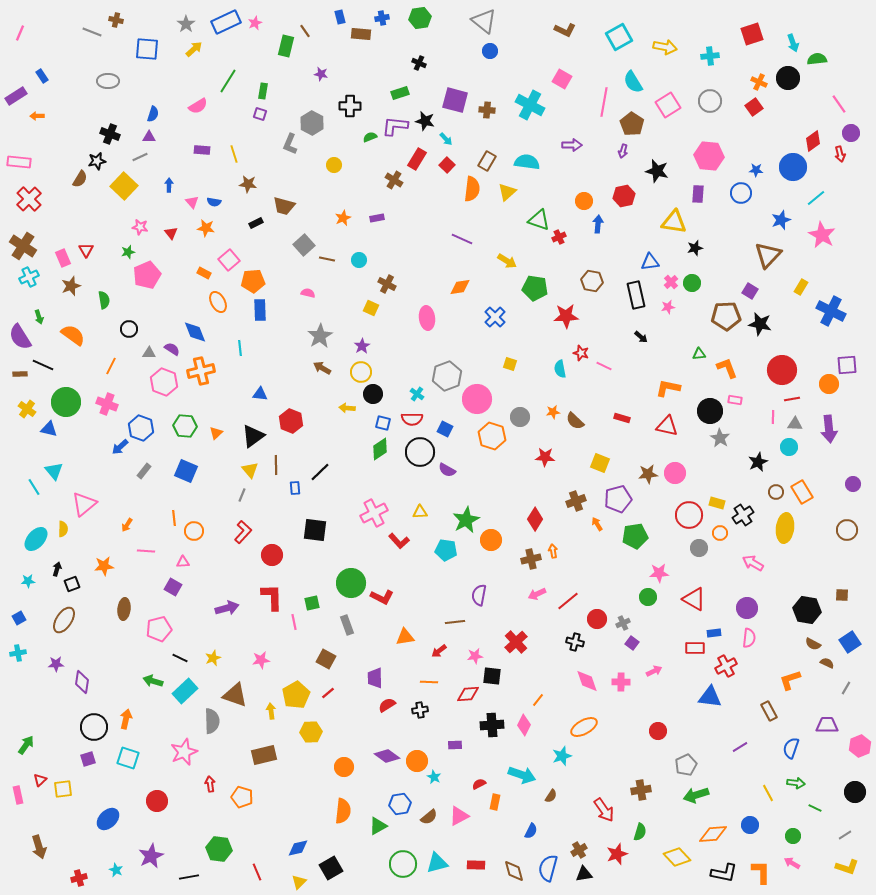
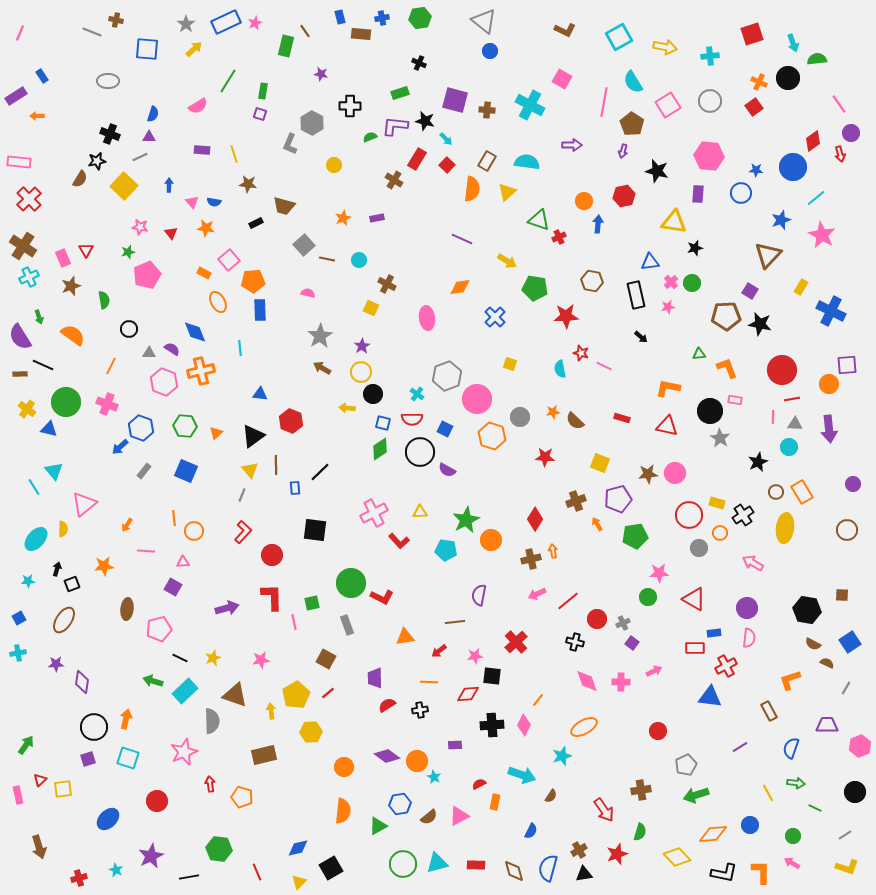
brown ellipse at (124, 609): moved 3 px right
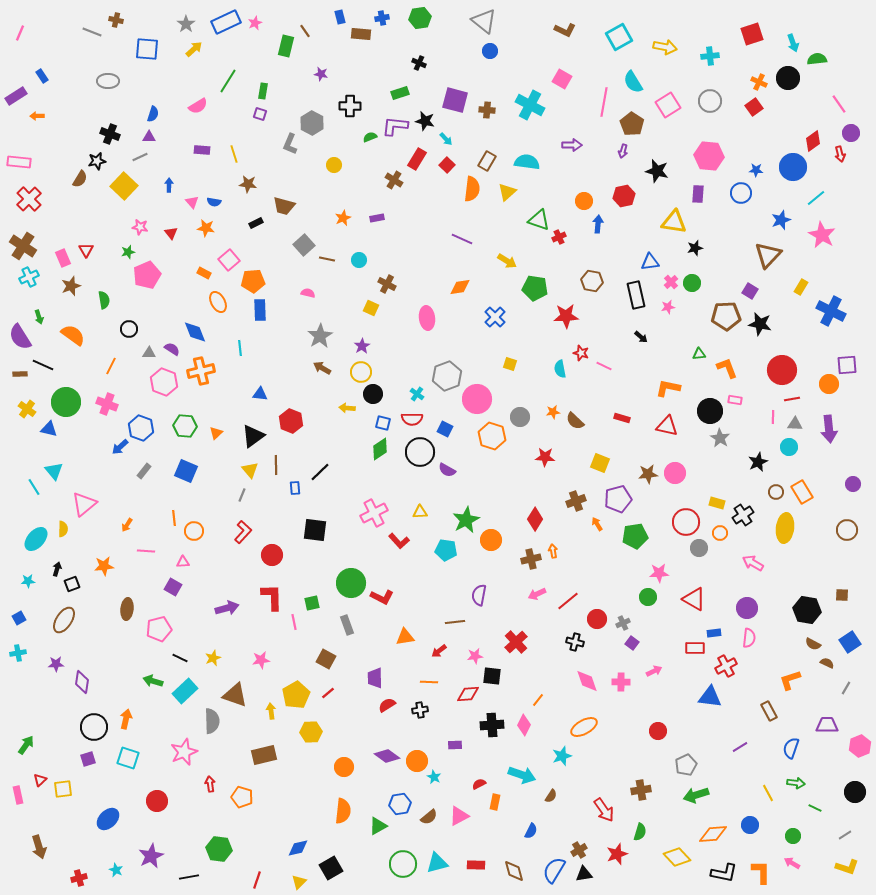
red circle at (689, 515): moved 3 px left, 7 px down
blue semicircle at (548, 868): moved 6 px right, 2 px down; rotated 16 degrees clockwise
red line at (257, 872): moved 8 px down; rotated 42 degrees clockwise
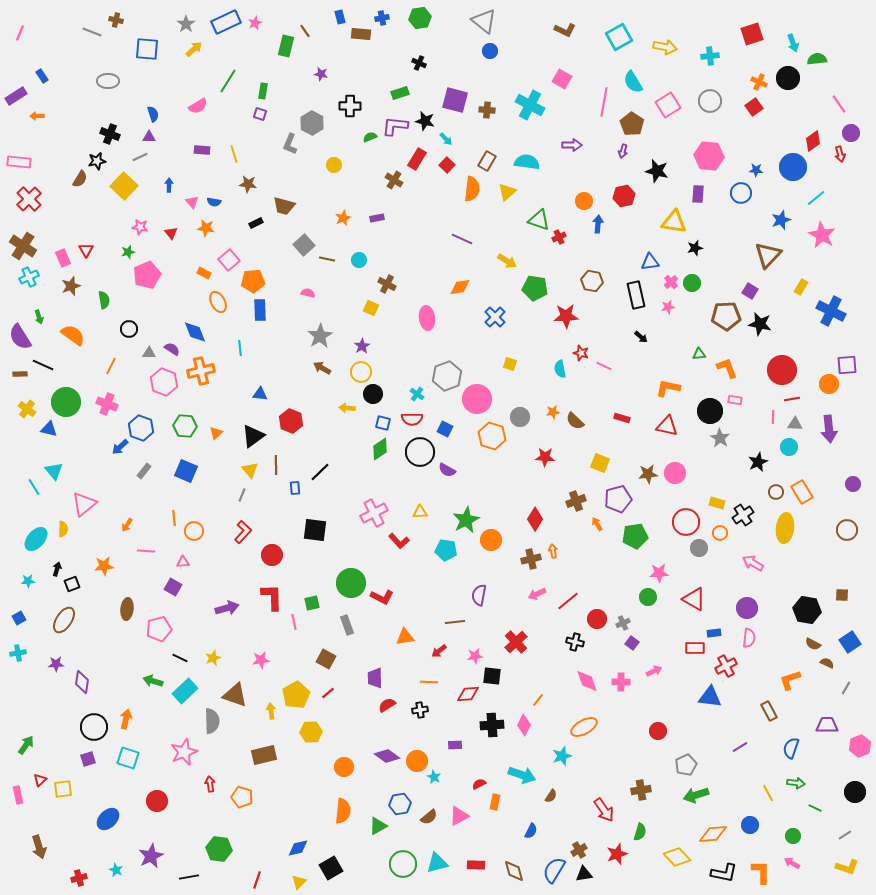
blue semicircle at (153, 114): rotated 35 degrees counterclockwise
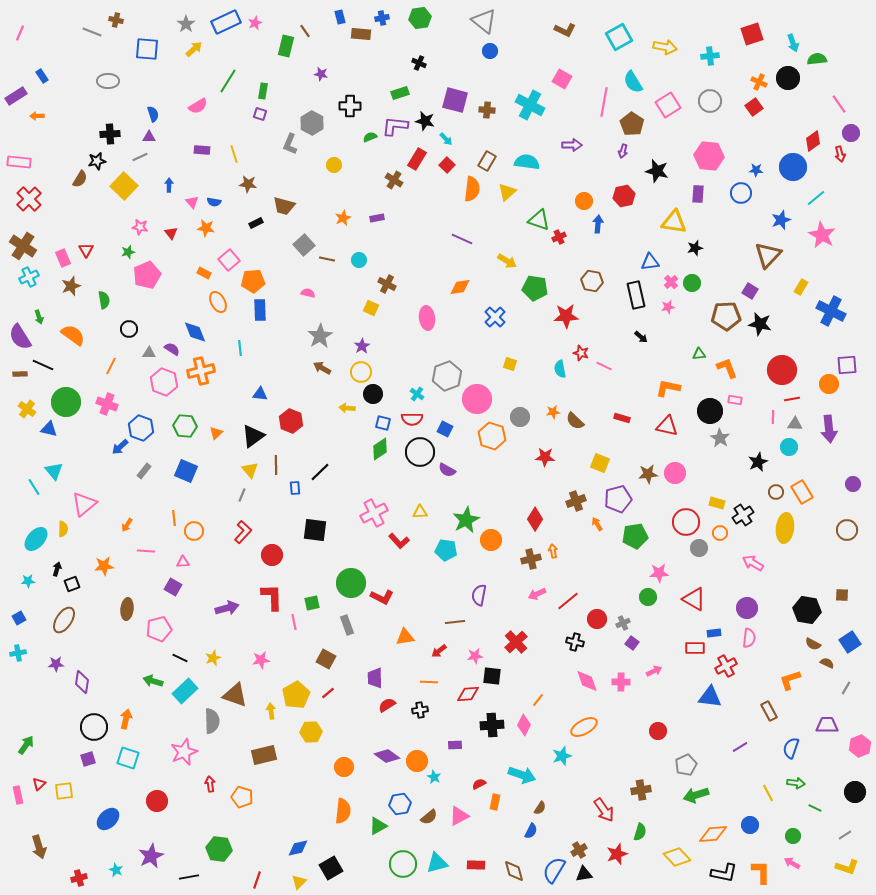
black cross at (110, 134): rotated 24 degrees counterclockwise
red triangle at (40, 780): moved 1 px left, 4 px down
yellow square at (63, 789): moved 1 px right, 2 px down
brown semicircle at (551, 796): moved 11 px left, 12 px down
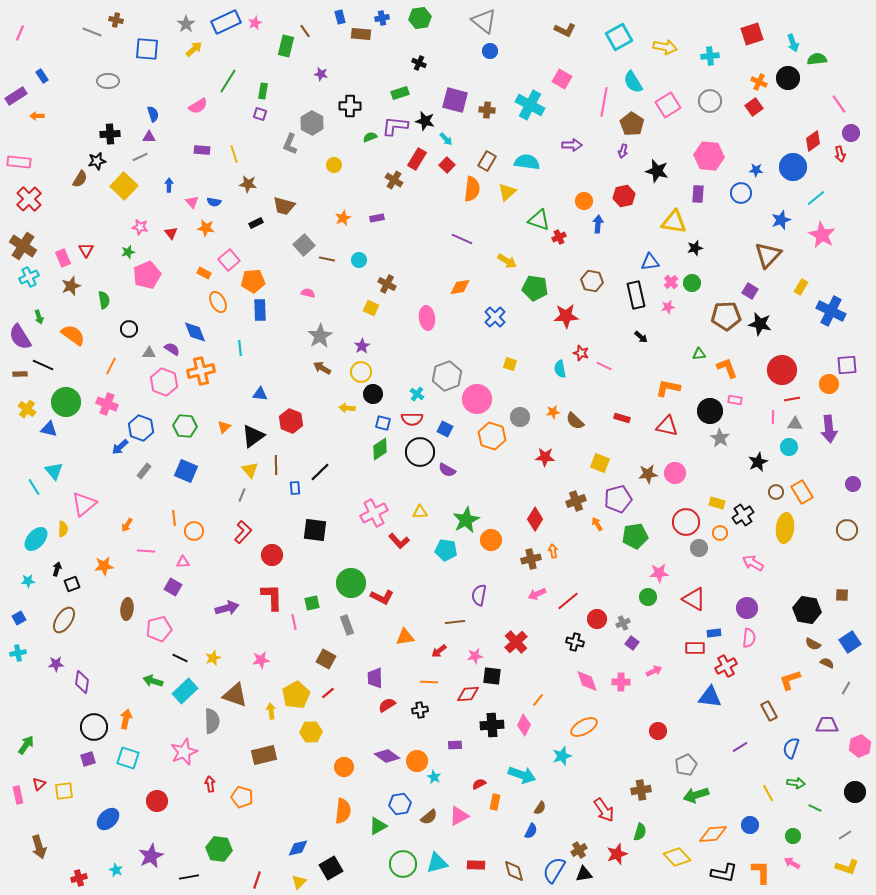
orange triangle at (216, 433): moved 8 px right, 6 px up
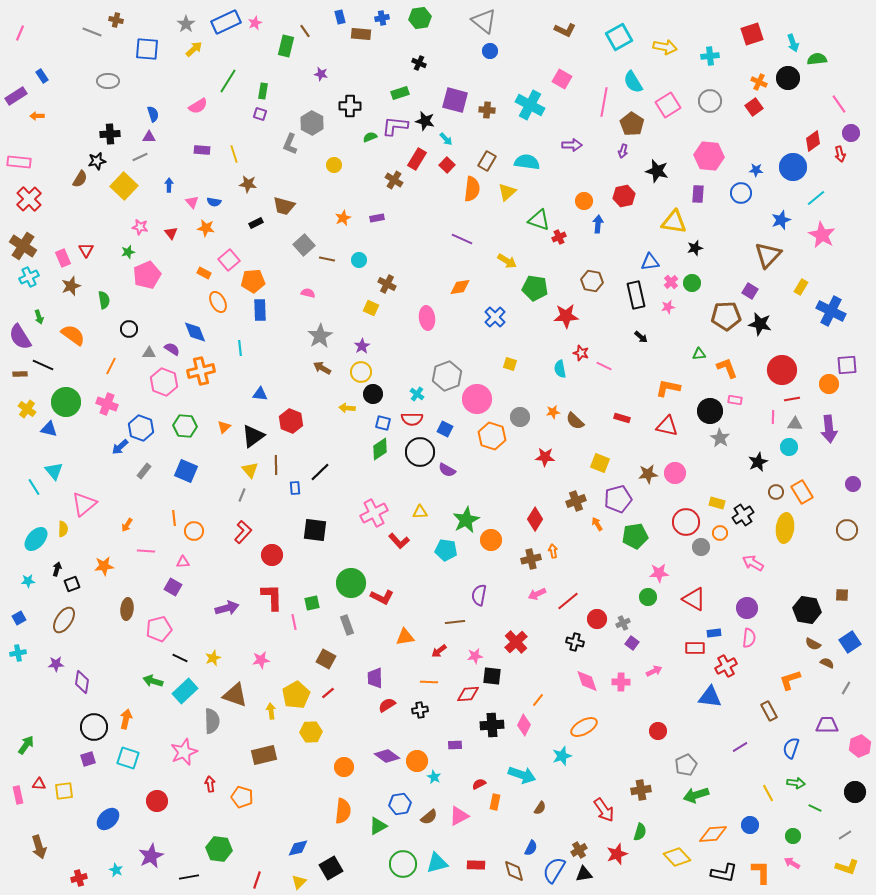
gray circle at (699, 548): moved 2 px right, 1 px up
red triangle at (39, 784): rotated 48 degrees clockwise
blue semicircle at (531, 831): moved 17 px down
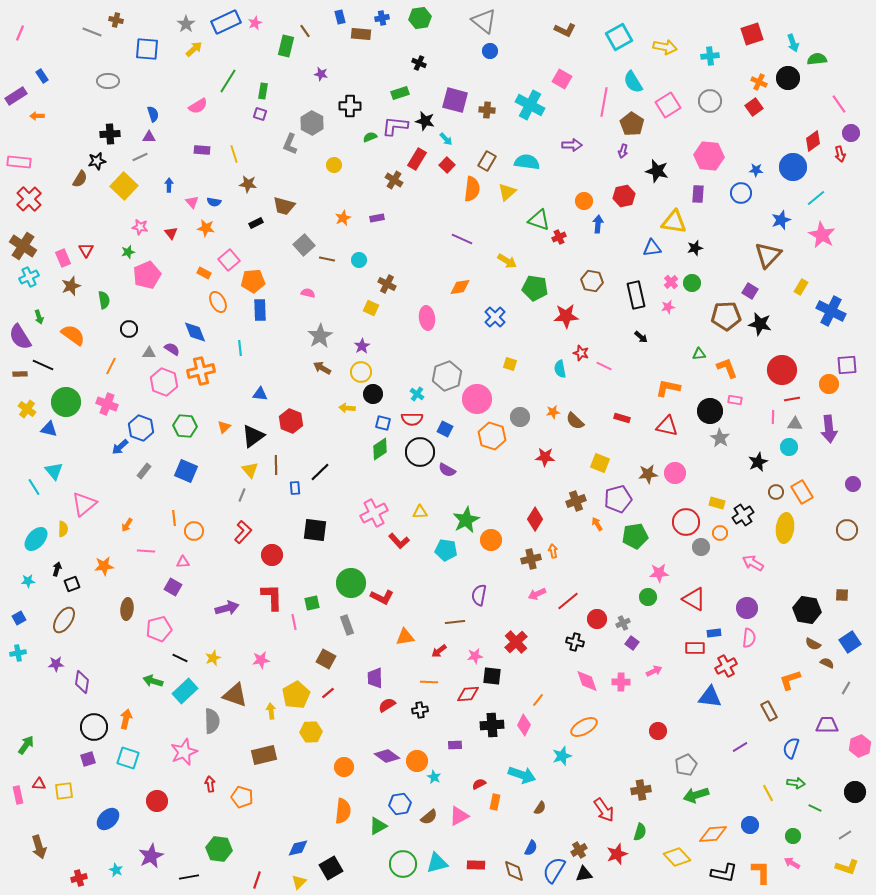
blue triangle at (650, 262): moved 2 px right, 14 px up
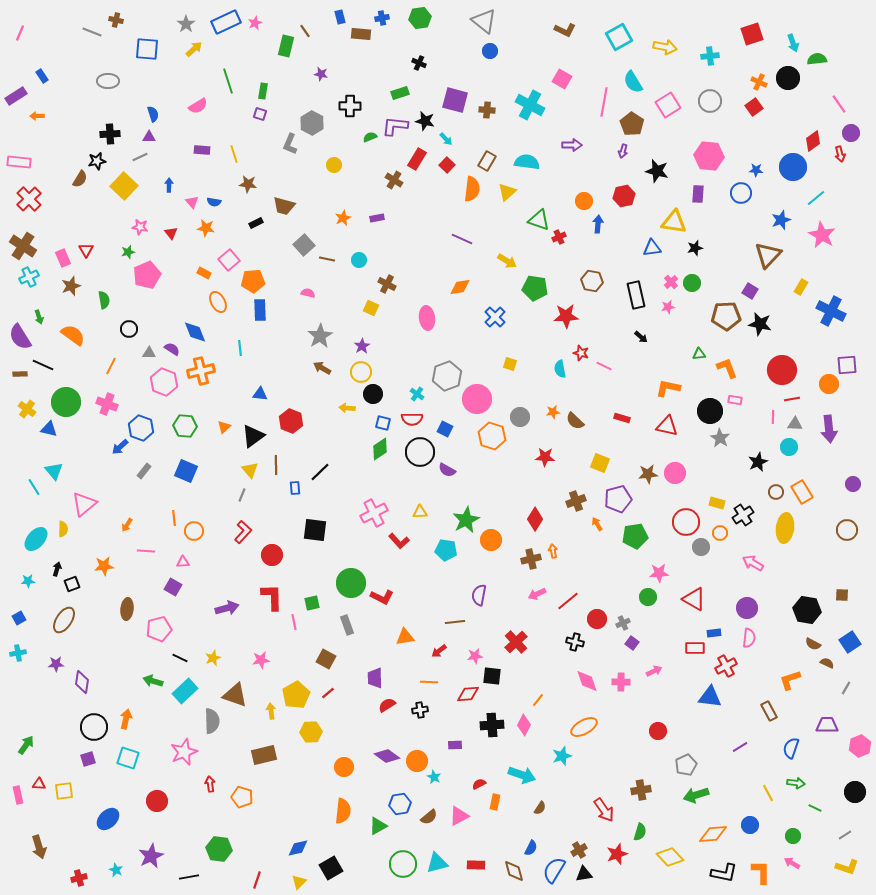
green line at (228, 81): rotated 50 degrees counterclockwise
yellow diamond at (677, 857): moved 7 px left
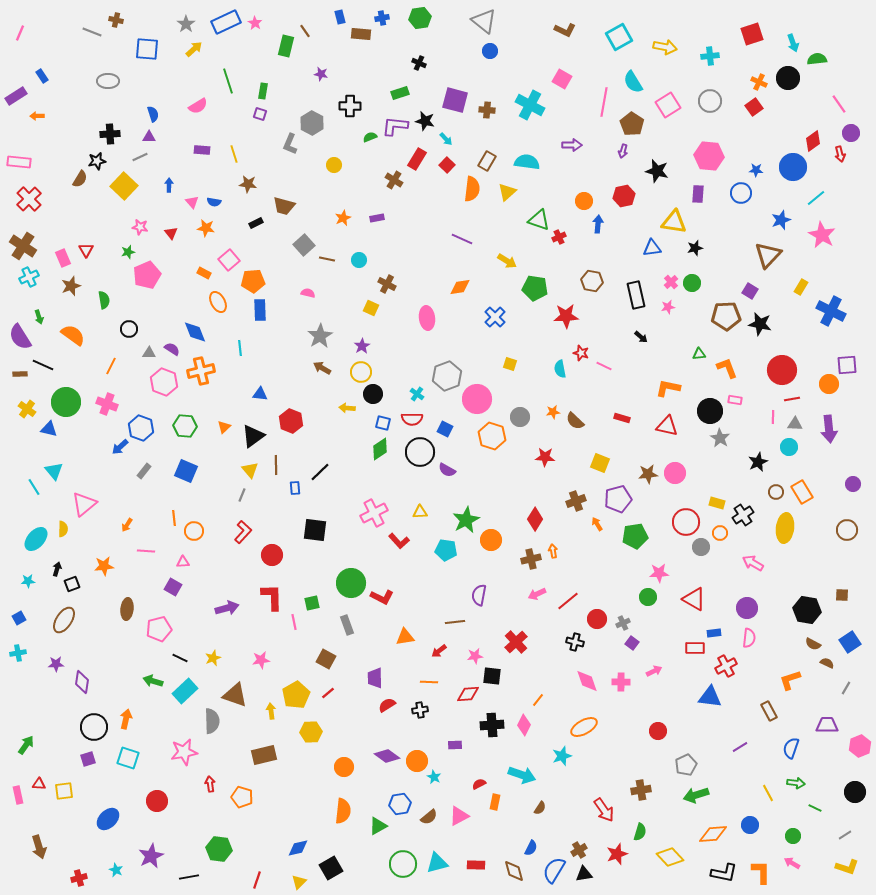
pink star at (255, 23): rotated 16 degrees counterclockwise
pink star at (184, 752): rotated 12 degrees clockwise
